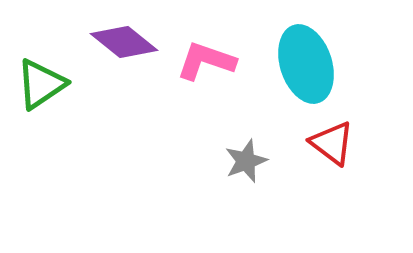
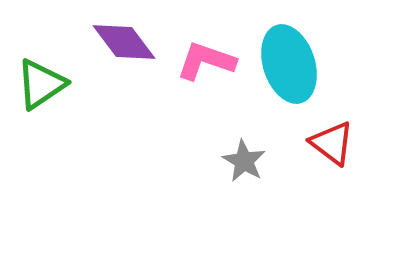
purple diamond: rotated 14 degrees clockwise
cyan ellipse: moved 17 px left
gray star: moved 2 px left; rotated 21 degrees counterclockwise
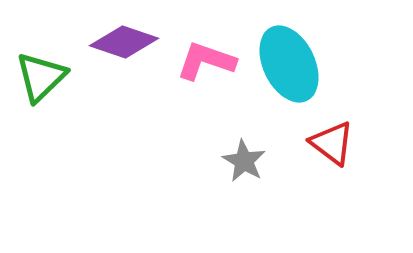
purple diamond: rotated 34 degrees counterclockwise
cyan ellipse: rotated 8 degrees counterclockwise
green triangle: moved 7 px up; rotated 10 degrees counterclockwise
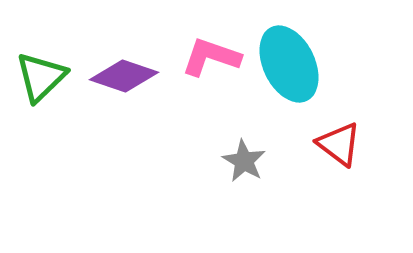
purple diamond: moved 34 px down
pink L-shape: moved 5 px right, 4 px up
red triangle: moved 7 px right, 1 px down
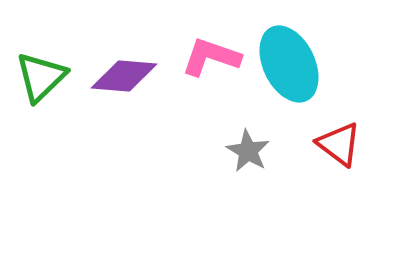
purple diamond: rotated 14 degrees counterclockwise
gray star: moved 4 px right, 10 px up
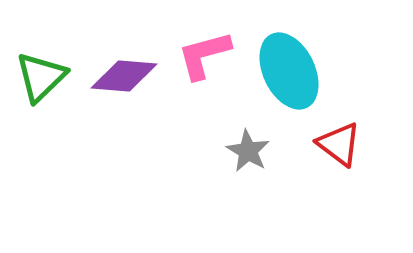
pink L-shape: moved 7 px left, 2 px up; rotated 34 degrees counterclockwise
cyan ellipse: moved 7 px down
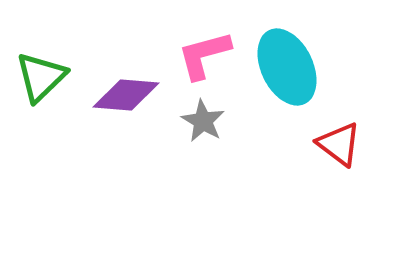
cyan ellipse: moved 2 px left, 4 px up
purple diamond: moved 2 px right, 19 px down
gray star: moved 45 px left, 30 px up
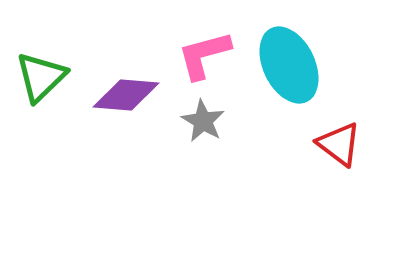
cyan ellipse: moved 2 px right, 2 px up
